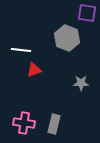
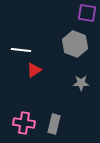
gray hexagon: moved 8 px right, 6 px down
red triangle: rotated 14 degrees counterclockwise
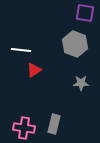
purple square: moved 2 px left
pink cross: moved 5 px down
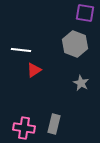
gray star: rotated 28 degrees clockwise
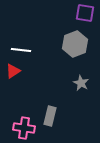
gray hexagon: rotated 20 degrees clockwise
red triangle: moved 21 px left, 1 px down
gray rectangle: moved 4 px left, 8 px up
